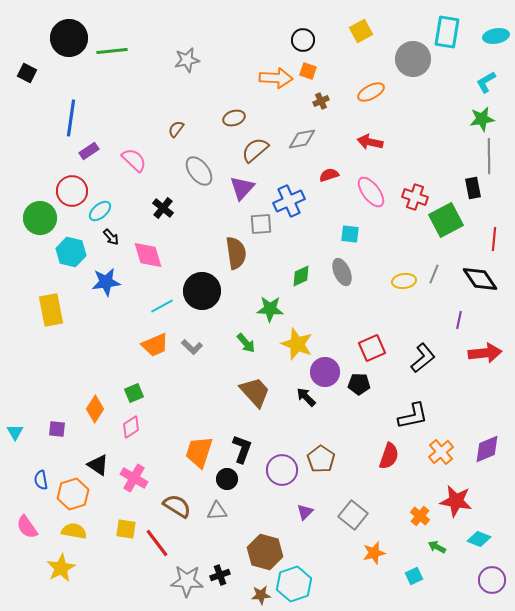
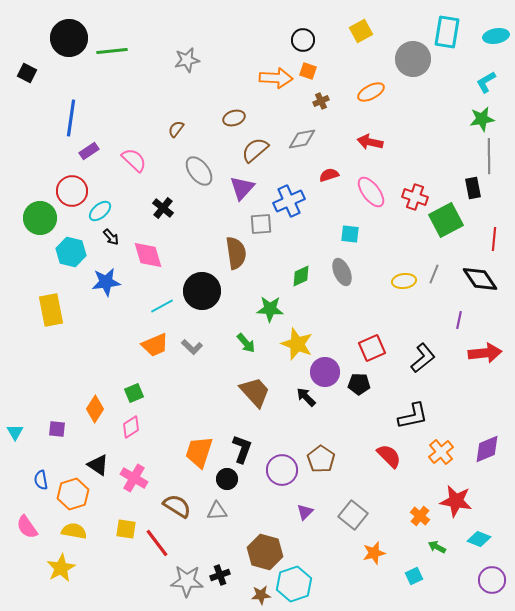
red semicircle at (389, 456): rotated 64 degrees counterclockwise
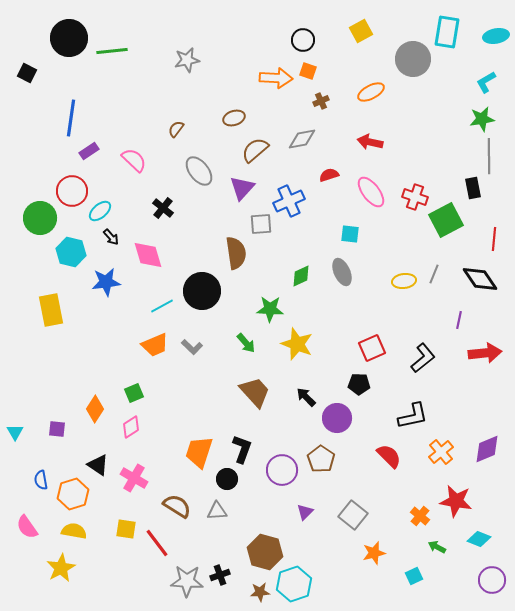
purple circle at (325, 372): moved 12 px right, 46 px down
brown star at (261, 595): moved 1 px left, 3 px up
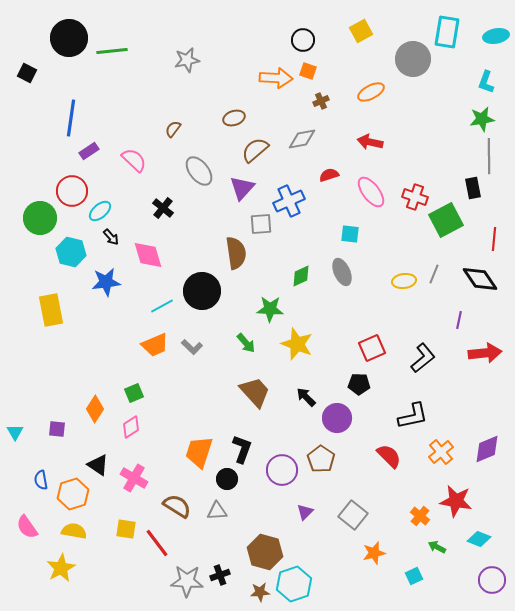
cyan L-shape at (486, 82): rotated 40 degrees counterclockwise
brown semicircle at (176, 129): moved 3 px left
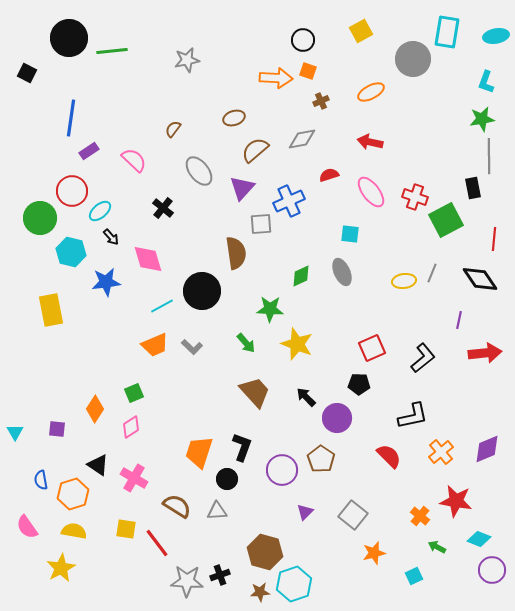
pink diamond at (148, 255): moved 4 px down
gray line at (434, 274): moved 2 px left, 1 px up
black L-shape at (242, 449): moved 2 px up
purple circle at (492, 580): moved 10 px up
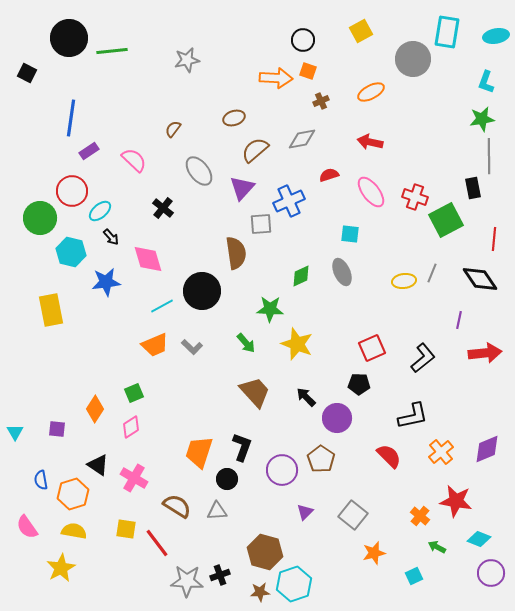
purple circle at (492, 570): moved 1 px left, 3 px down
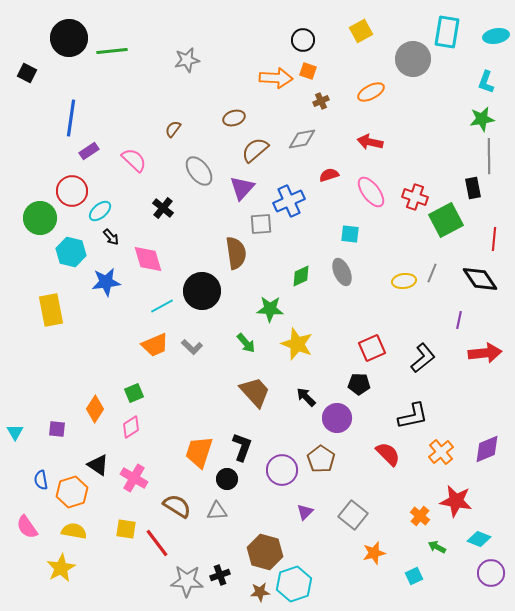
red semicircle at (389, 456): moved 1 px left, 2 px up
orange hexagon at (73, 494): moved 1 px left, 2 px up
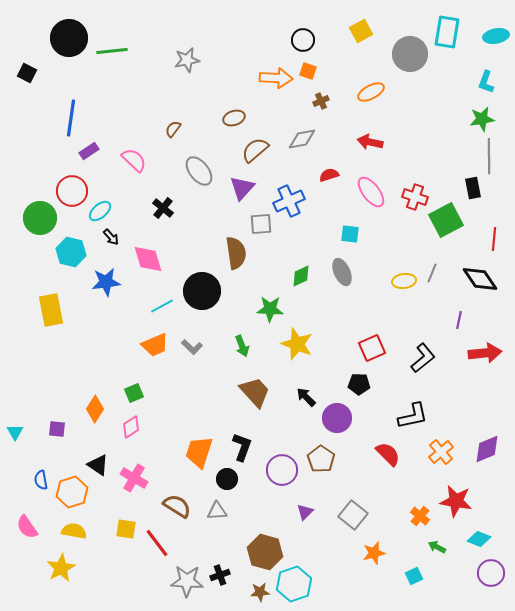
gray circle at (413, 59): moved 3 px left, 5 px up
green arrow at (246, 343): moved 4 px left, 3 px down; rotated 20 degrees clockwise
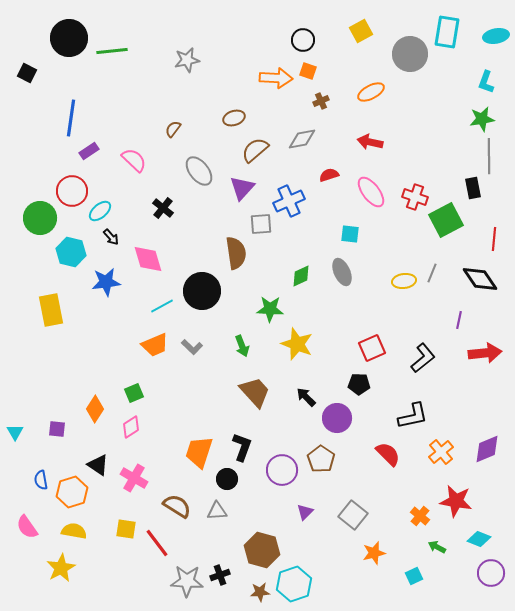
brown hexagon at (265, 552): moved 3 px left, 2 px up
